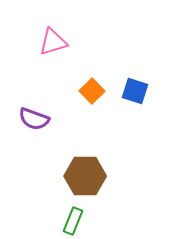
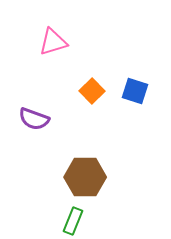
brown hexagon: moved 1 px down
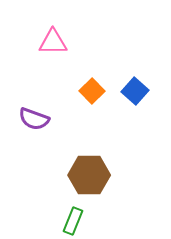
pink triangle: rotated 16 degrees clockwise
blue square: rotated 24 degrees clockwise
brown hexagon: moved 4 px right, 2 px up
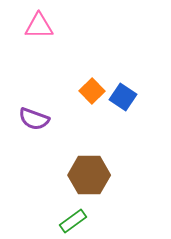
pink triangle: moved 14 px left, 16 px up
blue square: moved 12 px left, 6 px down; rotated 8 degrees counterclockwise
green rectangle: rotated 32 degrees clockwise
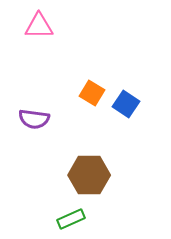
orange square: moved 2 px down; rotated 15 degrees counterclockwise
blue square: moved 3 px right, 7 px down
purple semicircle: rotated 12 degrees counterclockwise
green rectangle: moved 2 px left, 2 px up; rotated 12 degrees clockwise
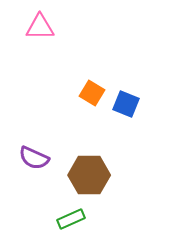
pink triangle: moved 1 px right, 1 px down
blue square: rotated 12 degrees counterclockwise
purple semicircle: moved 39 px down; rotated 16 degrees clockwise
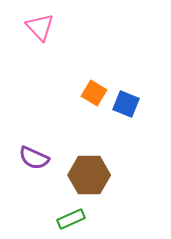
pink triangle: rotated 48 degrees clockwise
orange square: moved 2 px right
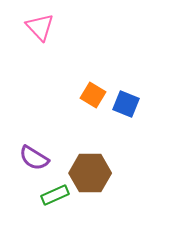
orange square: moved 1 px left, 2 px down
purple semicircle: rotated 8 degrees clockwise
brown hexagon: moved 1 px right, 2 px up
green rectangle: moved 16 px left, 24 px up
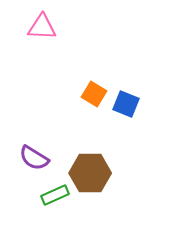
pink triangle: moved 2 px right; rotated 44 degrees counterclockwise
orange square: moved 1 px right, 1 px up
